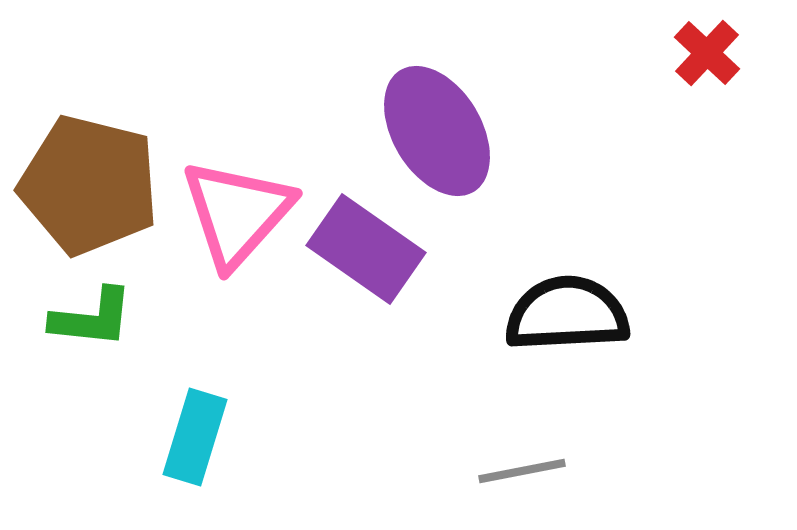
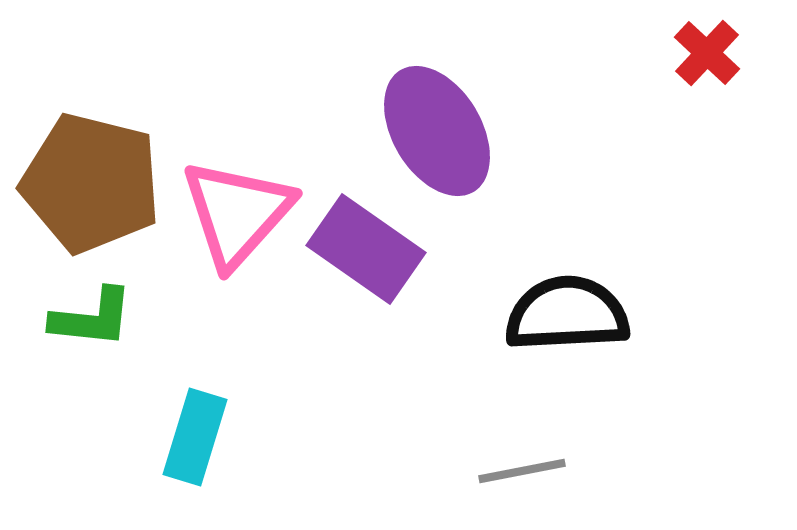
brown pentagon: moved 2 px right, 2 px up
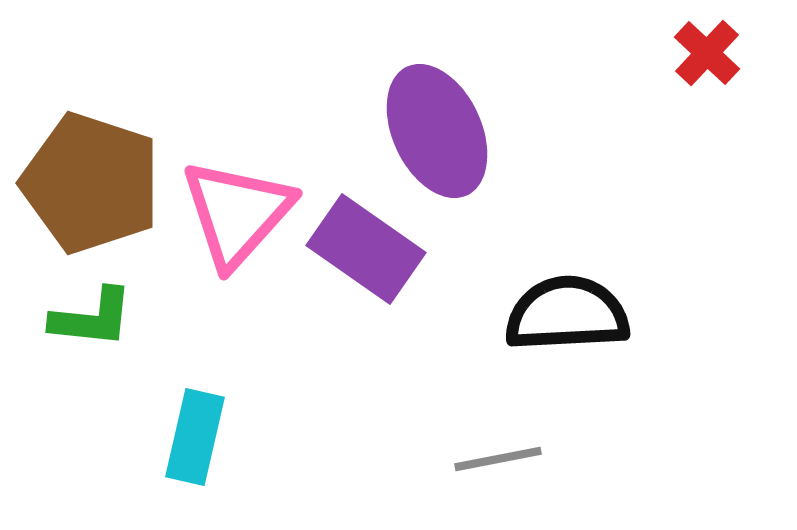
purple ellipse: rotated 6 degrees clockwise
brown pentagon: rotated 4 degrees clockwise
cyan rectangle: rotated 4 degrees counterclockwise
gray line: moved 24 px left, 12 px up
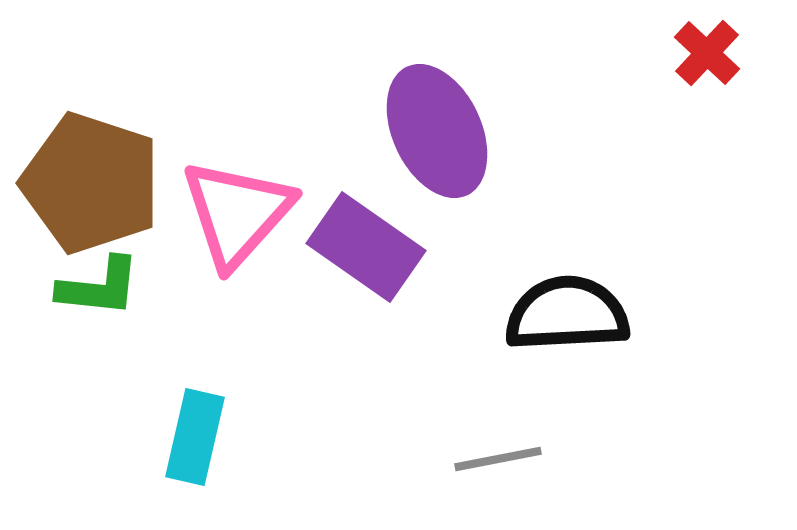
purple rectangle: moved 2 px up
green L-shape: moved 7 px right, 31 px up
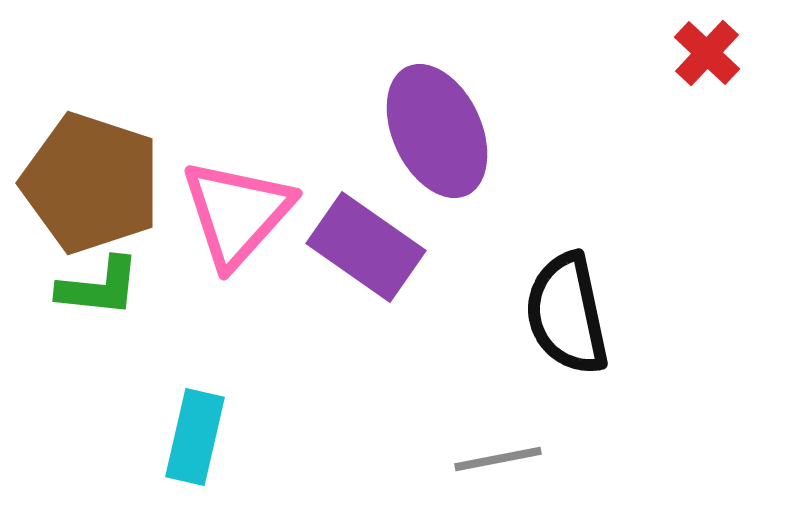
black semicircle: rotated 99 degrees counterclockwise
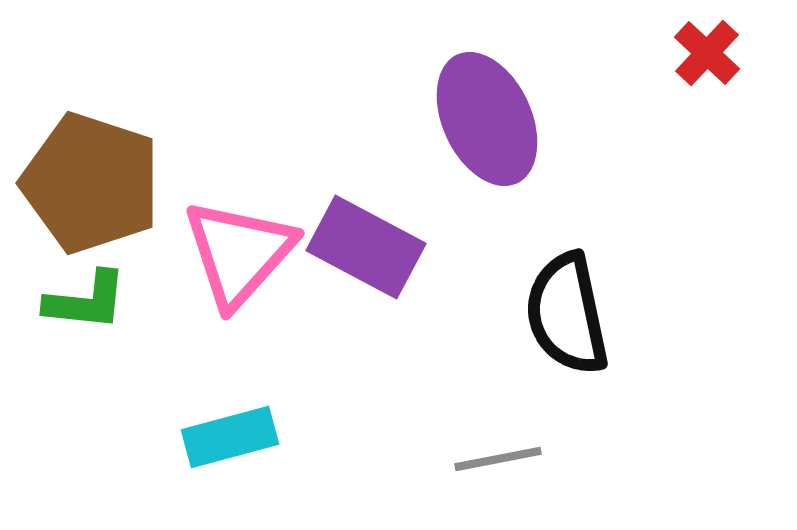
purple ellipse: moved 50 px right, 12 px up
pink triangle: moved 2 px right, 40 px down
purple rectangle: rotated 7 degrees counterclockwise
green L-shape: moved 13 px left, 14 px down
cyan rectangle: moved 35 px right; rotated 62 degrees clockwise
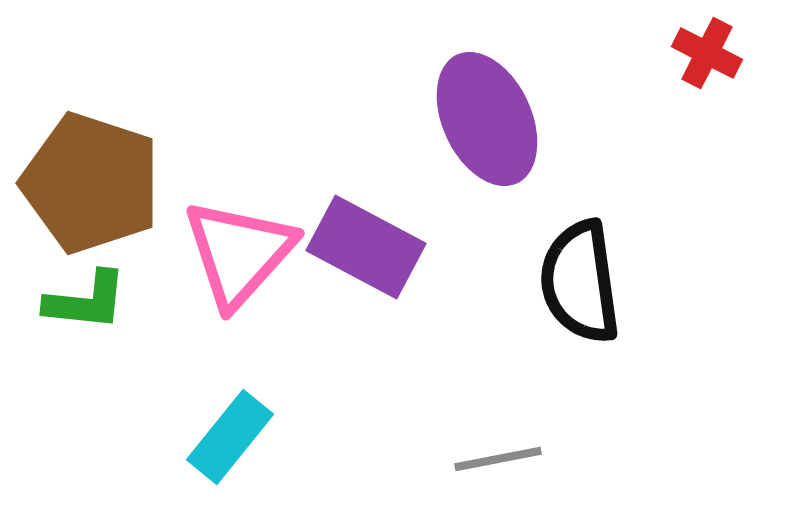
red cross: rotated 16 degrees counterclockwise
black semicircle: moved 13 px right, 32 px up; rotated 4 degrees clockwise
cyan rectangle: rotated 36 degrees counterclockwise
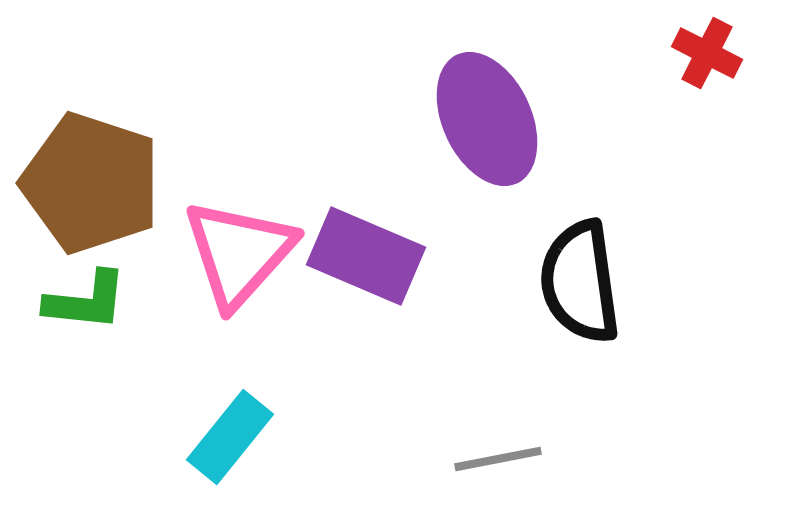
purple rectangle: moved 9 px down; rotated 5 degrees counterclockwise
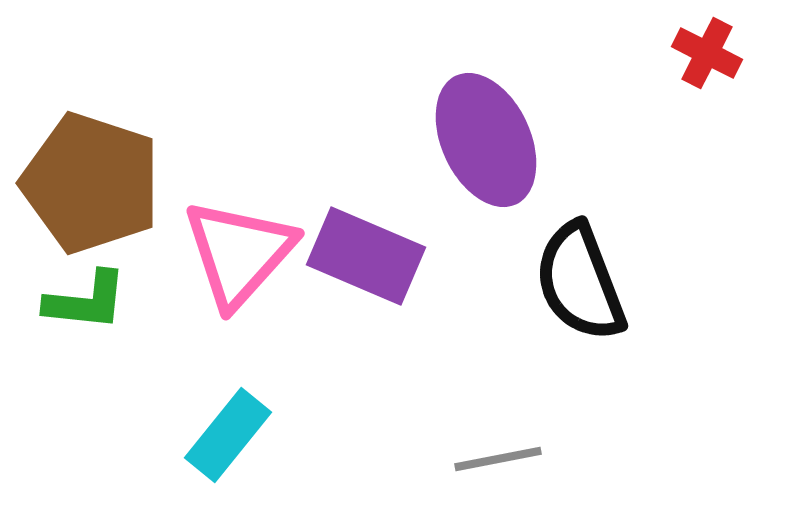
purple ellipse: moved 1 px left, 21 px down
black semicircle: rotated 13 degrees counterclockwise
cyan rectangle: moved 2 px left, 2 px up
